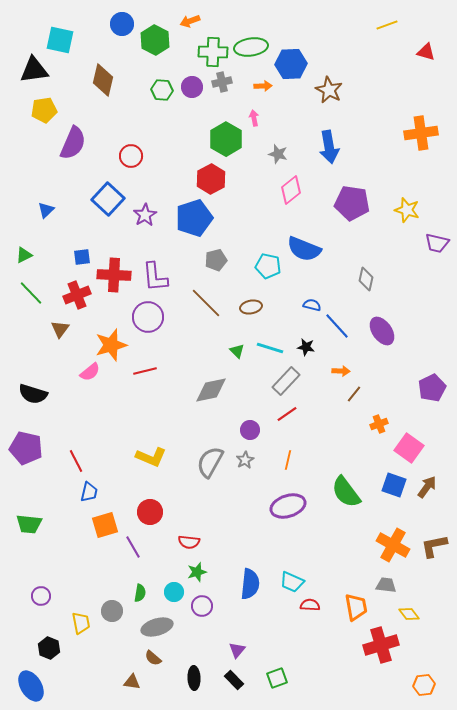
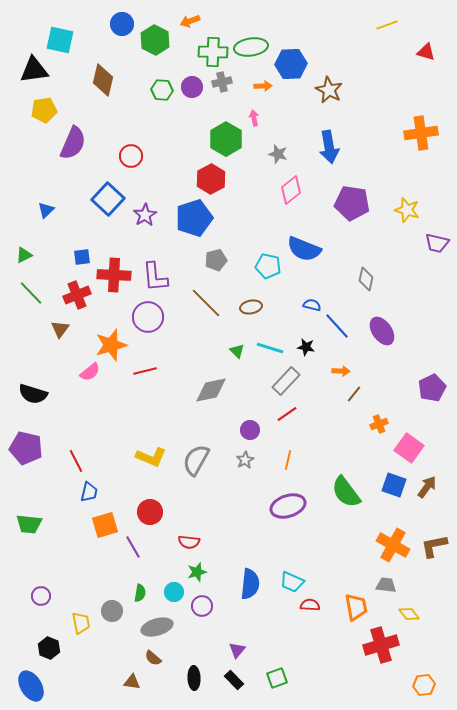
gray semicircle at (210, 462): moved 14 px left, 2 px up
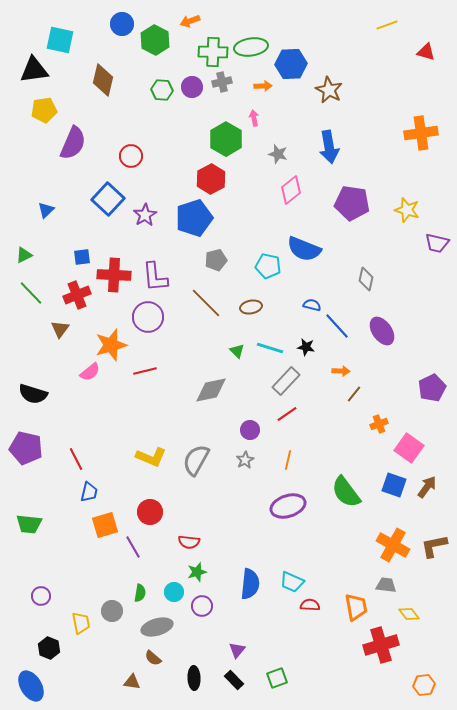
red line at (76, 461): moved 2 px up
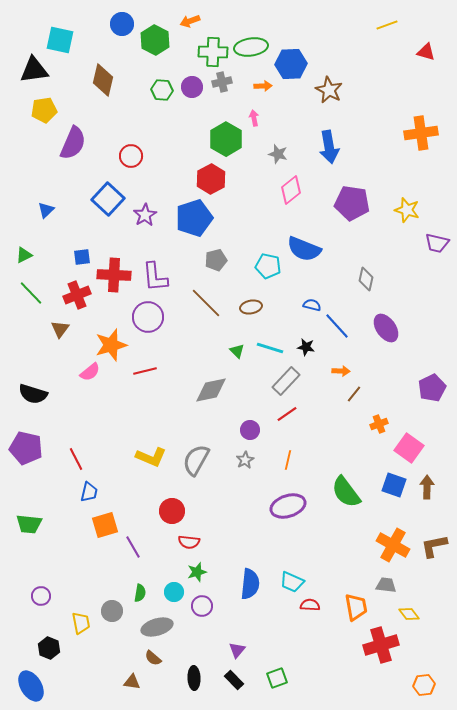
purple ellipse at (382, 331): moved 4 px right, 3 px up
brown arrow at (427, 487): rotated 35 degrees counterclockwise
red circle at (150, 512): moved 22 px right, 1 px up
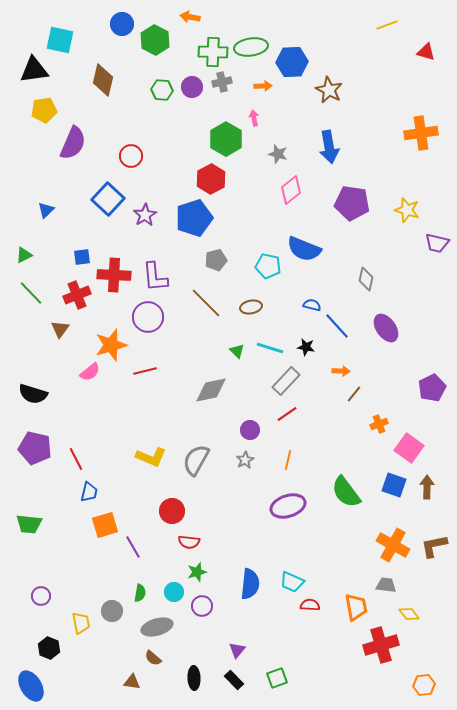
orange arrow at (190, 21): moved 4 px up; rotated 30 degrees clockwise
blue hexagon at (291, 64): moved 1 px right, 2 px up
purple pentagon at (26, 448): moved 9 px right
